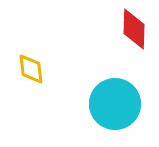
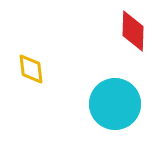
red diamond: moved 1 px left, 2 px down
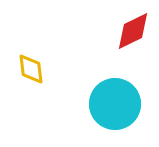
red diamond: rotated 63 degrees clockwise
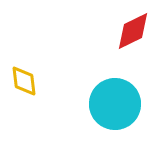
yellow diamond: moved 7 px left, 12 px down
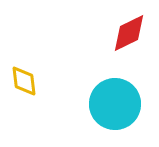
red diamond: moved 4 px left, 2 px down
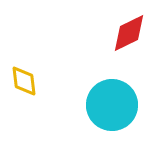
cyan circle: moved 3 px left, 1 px down
